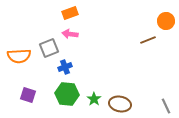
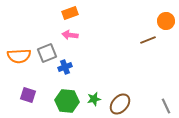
pink arrow: moved 1 px down
gray square: moved 2 px left, 5 px down
green hexagon: moved 7 px down
green star: rotated 24 degrees clockwise
brown ellipse: rotated 60 degrees counterclockwise
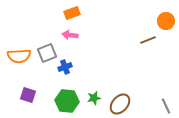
orange rectangle: moved 2 px right
green star: moved 1 px up
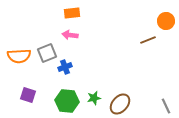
orange rectangle: rotated 14 degrees clockwise
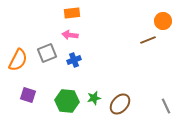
orange circle: moved 3 px left
orange semicircle: moved 1 px left, 4 px down; rotated 60 degrees counterclockwise
blue cross: moved 9 px right, 7 px up
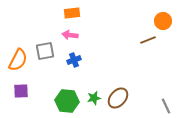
gray square: moved 2 px left, 2 px up; rotated 12 degrees clockwise
purple square: moved 7 px left, 4 px up; rotated 21 degrees counterclockwise
brown ellipse: moved 2 px left, 6 px up
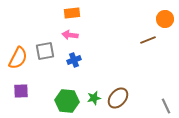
orange circle: moved 2 px right, 2 px up
orange semicircle: moved 2 px up
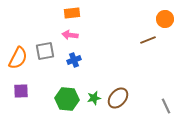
green hexagon: moved 2 px up
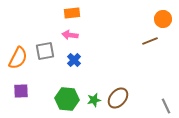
orange circle: moved 2 px left
brown line: moved 2 px right, 1 px down
blue cross: rotated 24 degrees counterclockwise
green star: moved 2 px down
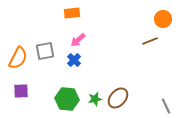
pink arrow: moved 8 px right, 5 px down; rotated 49 degrees counterclockwise
green star: moved 1 px right, 1 px up
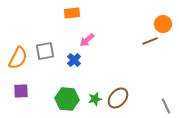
orange circle: moved 5 px down
pink arrow: moved 9 px right
